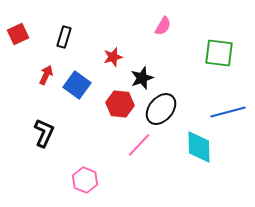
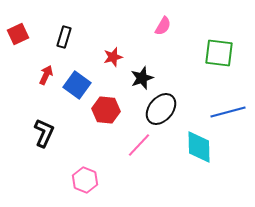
red hexagon: moved 14 px left, 6 px down
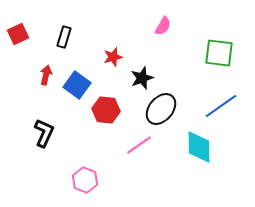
red arrow: rotated 12 degrees counterclockwise
blue line: moved 7 px left, 6 px up; rotated 20 degrees counterclockwise
pink line: rotated 12 degrees clockwise
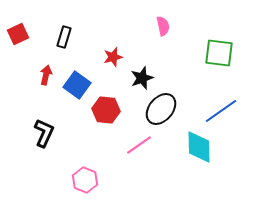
pink semicircle: rotated 42 degrees counterclockwise
blue line: moved 5 px down
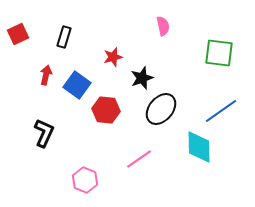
pink line: moved 14 px down
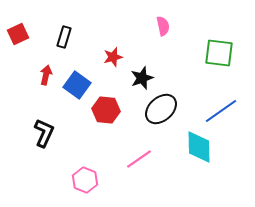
black ellipse: rotated 8 degrees clockwise
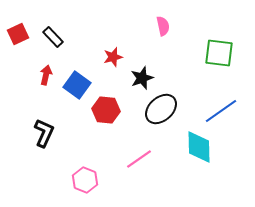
black rectangle: moved 11 px left; rotated 60 degrees counterclockwise
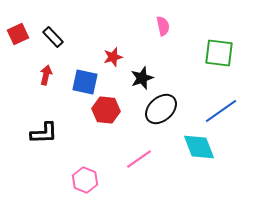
blue square: moved 8 px right, 3 px up; rotated 24 degrees counterclockwise
black L-shape: rotated 64 degrees clockwise
cyan diamond: rotated 20 degrees counterclockwise
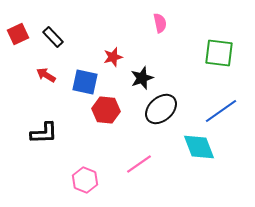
pink semicircle: moved 3 px left, 3 px up
red arrow: rotated 72 degrees counterclockwise
pink line: moved 5 px down
